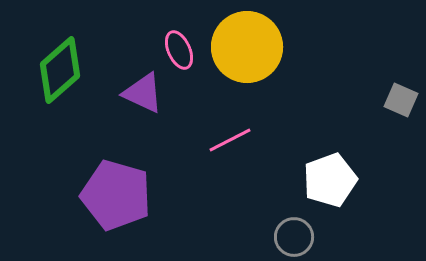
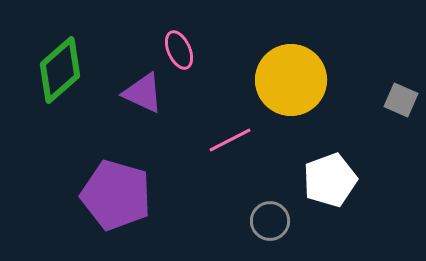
yellow circle: moved 44 px right, 33 px down
gray circle: moved 24 px left, 16 px up
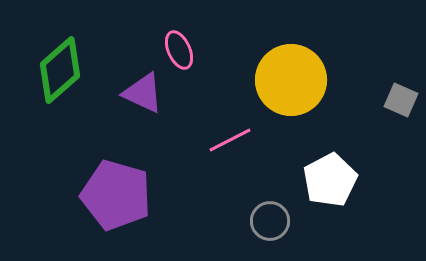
white pentagon: rotated 8 degrees counterclockwise
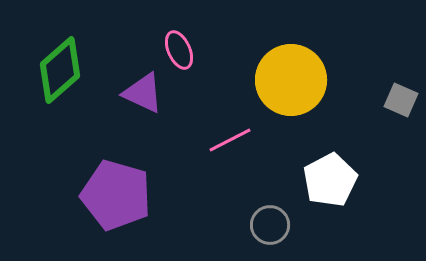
gray circle: moved 4 px down
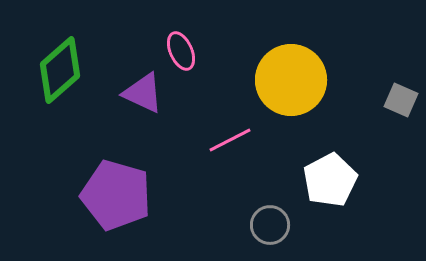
pink ellipse: moved 2 px right, 1 px down
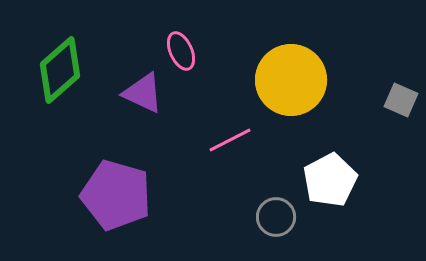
gray circle: moved 6 px right, 8 px up
